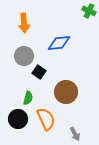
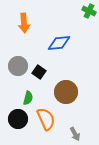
gray circle: moved 6 px left, 10 px down
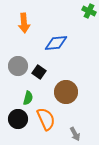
blue diamond: moved 3 px left
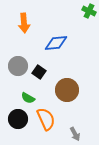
brown circle: moved 1 px right, 2 px up
green semicircle: rotated 104 degrees clockwise
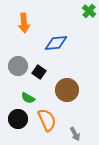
green cross: rotated 16 degrees clockwise
orange semicircle: moved 1 px right, 1 px down
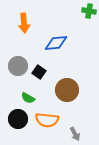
green cross: rotated 32 degrees counterclockwise
orange semicircle: rotated 120 degrees clockwise
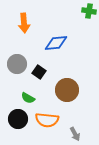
gray circle: moved 1 px left, 2 px up
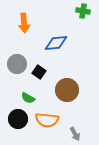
green cross: moved 6 px left
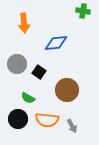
gray arrow: moved 3 px left, 8 px up
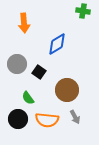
blue diamond: moved 1 px right, 1 px down; rotated 25 degrees counterclockwise
green semicircle: rotated 24 degrees clockwise
gray arrow: moved 3 px right, 9 px up
